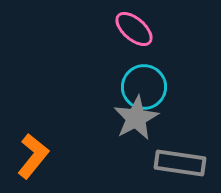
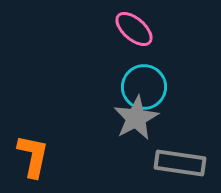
orange L-shape: rotated 27 degrees counterclockwise
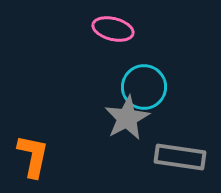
pink ellipse: moved 21 px left; rotated 27 degrees counterclockwise
gray star: moved 9 px left
gray rectangle: moved 6 px up
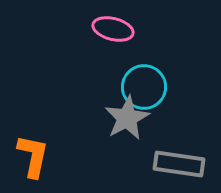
gray rectangle: moved 1 px left, 7 px down
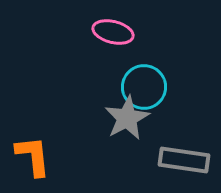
pink ellipse: moved 3 px down
orange L-shape: rotated 18 degrees counterclockwise
gray rectangle: moved 5 px right, 4 px up
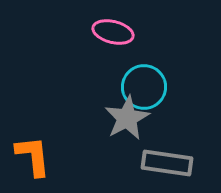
gray rectangle: moved 17 px left, 3 px down
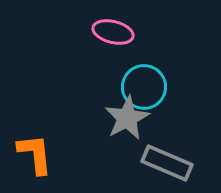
orange L-shape: moved 2 px right, 2 px up
gray rectangle: rotated 15 degrees clockwise
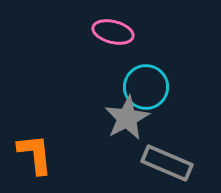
cyan circle: moved 2 px right
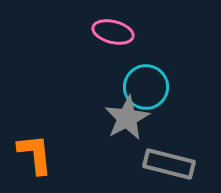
gray rectangle: moved 2 px right, 1 px down; rotated 9 degrees counterclockwise
